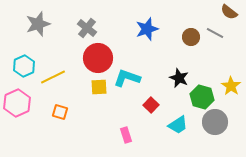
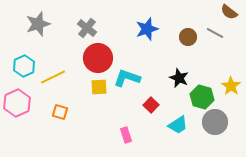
brown circle: moved 3 px left
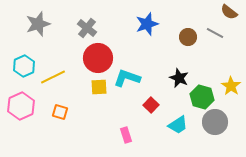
blue star: moved 5 px up
pink hexagon: moved 4 px right, 3 px down
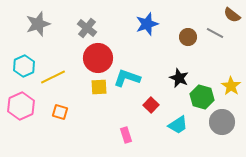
brown semicircle: moved 3 px right, 3 px down
gray circle: moved 7 px right
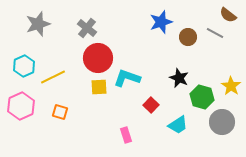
brown semicircle: moved 4 px left
blue star: moved 14 px right, 2 px up
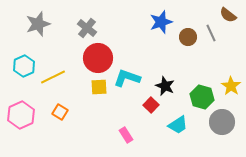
gray line: moved 4 px left; rotated 36 degrees clockwise
black star: moved 14 px left, 8 px down
pink hexagon: moved 9 px down
orange square: rotated 14 degrees clockwise
pink rectangle: rotated 14 degrees counterclockwise
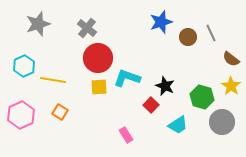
brown semicircle: moved 3 px right, 44 px down
yellow line: moved 3 px down; rotated 35 degrees clockwise
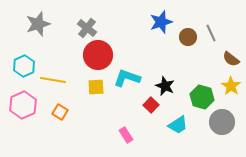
red circle: moved 3 px up
yellow square: moved 3 px left
pink hexagon: moved 2 px right, 10 px up
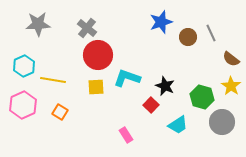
gray star: rotated 15 degrees clockwise
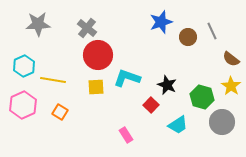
gray line: moved 1 px right, 2 px up
black star: moved 2 px right, 1 px up
